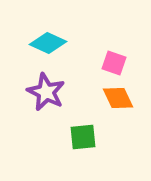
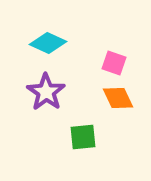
purple star: rotated 9 degrees clockwise
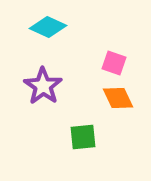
cyan diamond: moved 16 px up
purple star: moved 3 px left, 6 px up
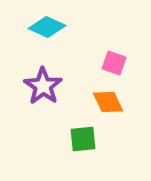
cyan diamond: moved 1 px left
orange diamond: moved 10 px left, 4 px down
green square: moved 2 px down
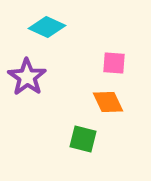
pink square: rotated 15 degrees counterclockwise
purple star: moved 16 px left, 9 px up
green square: rotated 20 degrees clockwise
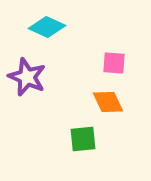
purple star: rotated 12 degrees counterclockwise
green square: rotated 20 degrees counterclockwise
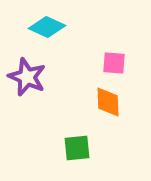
orange diamond: rotated 24 degrees clockwise
green square: moved 6 px left, 9 px down
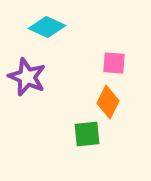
orange diamond: rotated 28 degrees clockwise
green square: moved 10 px right, 14 px up
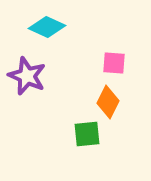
purple star: moved 1 px up
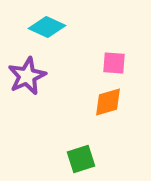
purple star: rotated 24 degrees clockwise
orange diamond: rotated 48 degrees clockwise
green square: moved 6 px left, 25 px down; rotated 12 degrees counterclockwise
